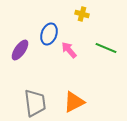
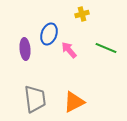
yellow cross: rotated 32 degrees counterclockwise
purple ellipse: moved 5 px right, 1 px up; rotated 40 degrees counterclockwise
gray trapezoid: moved 4 px up
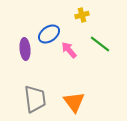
yellow cross: moved 1 px down
blue ellipse: rotated 35 degrees clockwise
green line: moved 6 px left, 4 px up; rotated 15 degrees clockwise
orange triangle: rotated 40 degrees counterclockwise
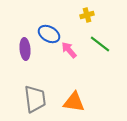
yellow cross: moved 5 px right
blue ellipse: rotated 65 degrees clockwise
orange triangle: rotated 45 degrees counterclockwise
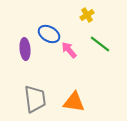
yellow cross: rotated 16 degrees counterclockwise
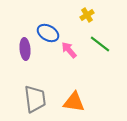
blue ellipse: moved 1 px left, 1 px up
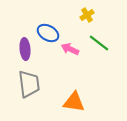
green line: moved 1 px left, 1 px up
pink arrow: moved 1 px right, 1 px up; rotated 24 degrees counterclockwise
gray trapezoid: moved 6 px left, 15 px up
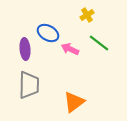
gray trapezoid: moved 1 px down; rotated 8 degrees clockwise
orange triangle: rotated 45 degrees counterclockwise
